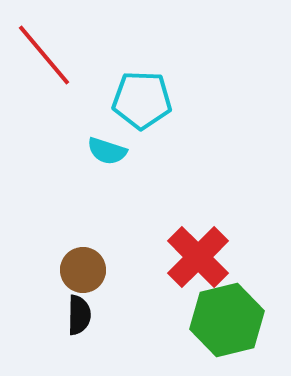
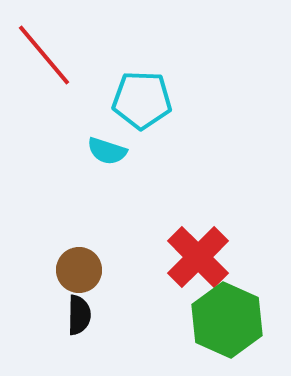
brown circle: moved 4 px left
green hexagon: rotated 22 degrees counterclockwise
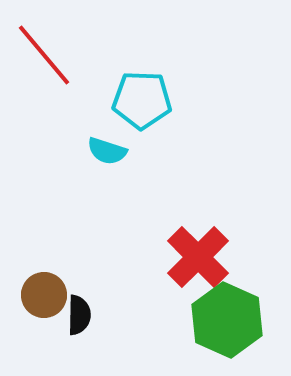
brown circle: moved 35 px left, 25 px down
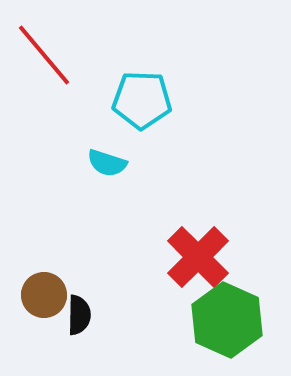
cyan semicircle: moved 12 px down
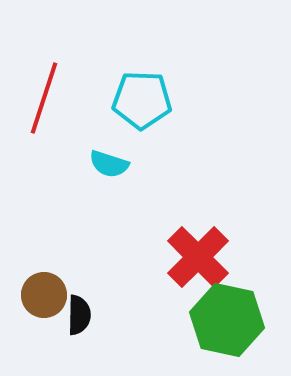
red line: moved 43 px down; rotated 58 degrees clockwise
cyan semicircle: moved 2 px right, 1 px down
green hexagon: rotated 12 degrees counterclockwise
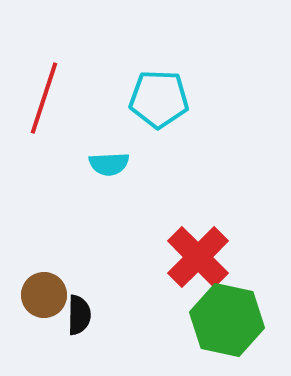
cyan pentagon: moved 17 px right, 1 px up
cyan semicircle: rotated 21 degrees counterclockwise
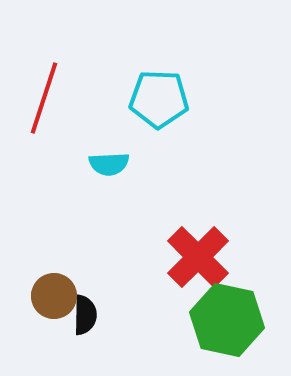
brown circle: moved 10 px right, 1 px down
black semicircle: moved 6 px right
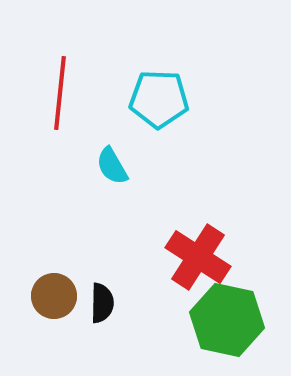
red line: moved 16 px right, 5 px up; rotated 12 degrees counterclockwise
cyan semicircle: moved 3 px right, 2 px down; rotated 63 degrees clockwise
red cross: rotated 12 degrees counterclockwise
black semicircle: moved 17 px right, 12 px up
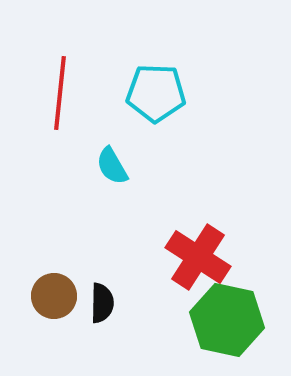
cyan pentagon: moved 3 px left, 6 px up
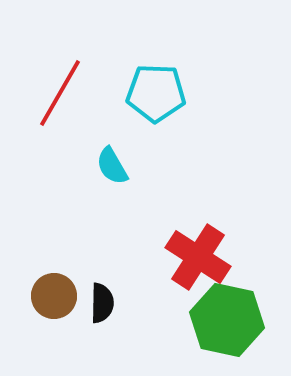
red line: rotated 24 degrees clockwise
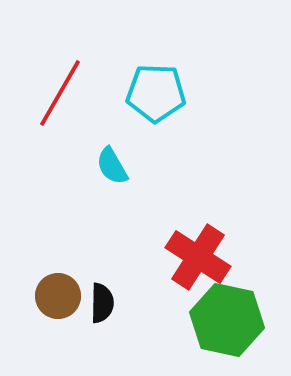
brown circle: moved 4 px right
